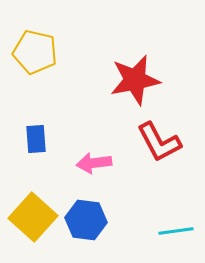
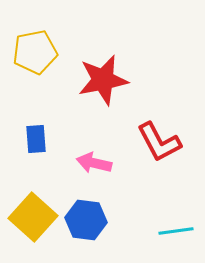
yellow pentagon: rotated 24 degrees counterclockwise
red star: moved 32 px left
pink arrow: rotated 20 degrees clockwise
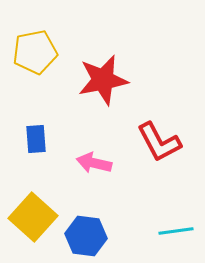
blue hexagon: moved 16 px down
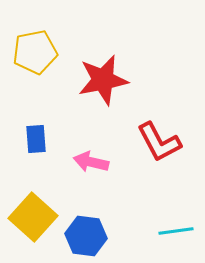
pink arrow: moved 3 px left, 1 px up
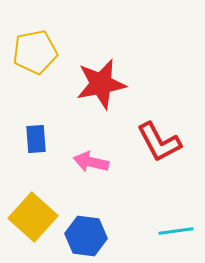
red star: moved 2 px left, 4 px down
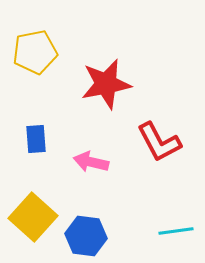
red star: moved 5 px right
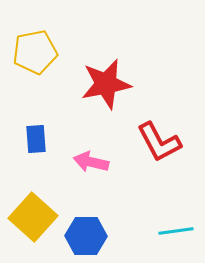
blue hexagon: rotated 6 degrees counterclockwise
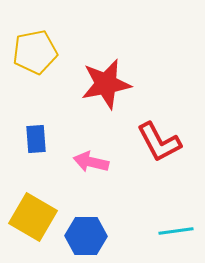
yellow square: rotated 12 degrees counterclockwise
